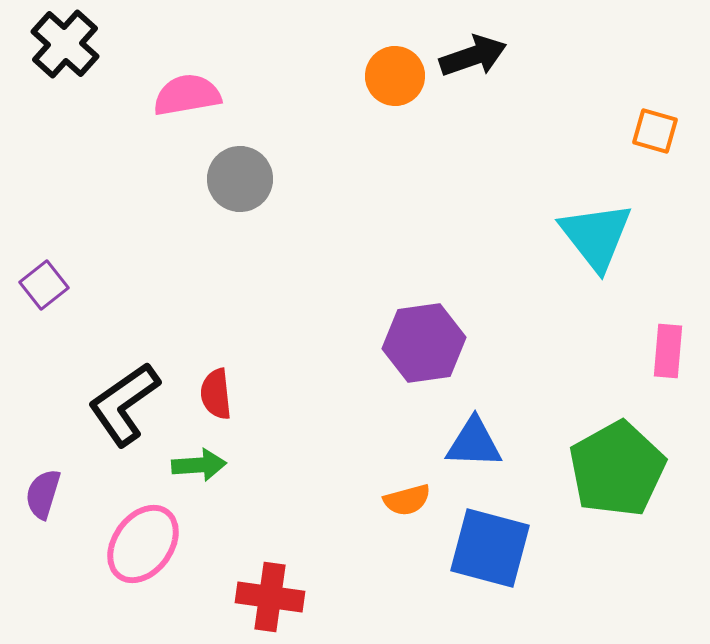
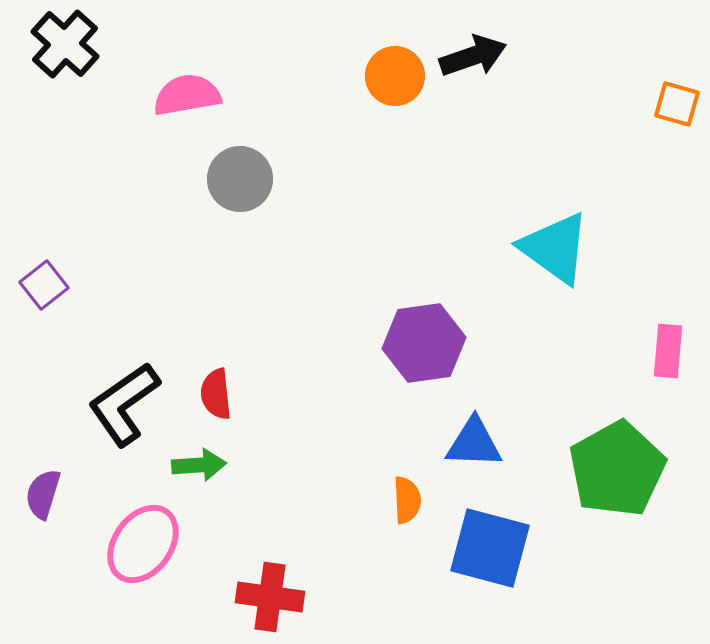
orange square: moved 22 px right, 27 px up
cyan triangle: moved 41 px left, 12 px down; rotated 16 degrees counterclockwise
orange semicircle: rotated 78 degrees counterclockwise
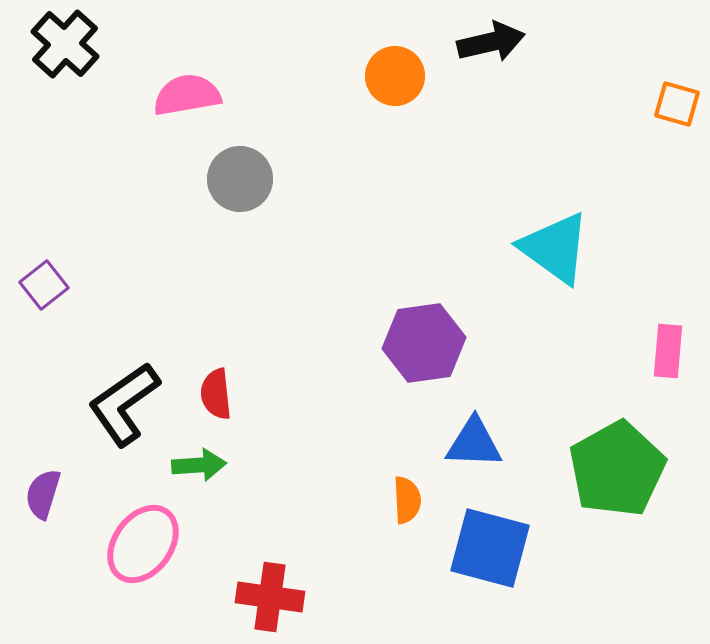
black arrow: moved 18 px right, 14 px up; rotated 6 degrees clockwise
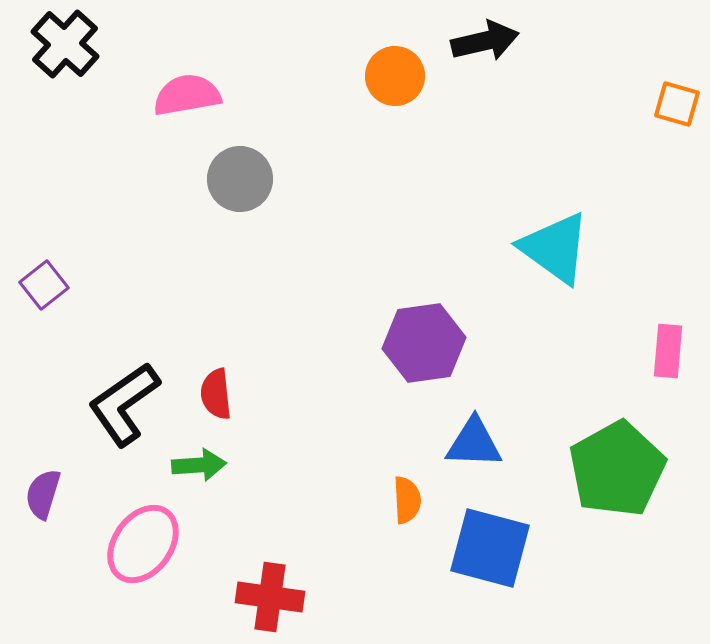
black arrow: moved 6 px left, 1 px up
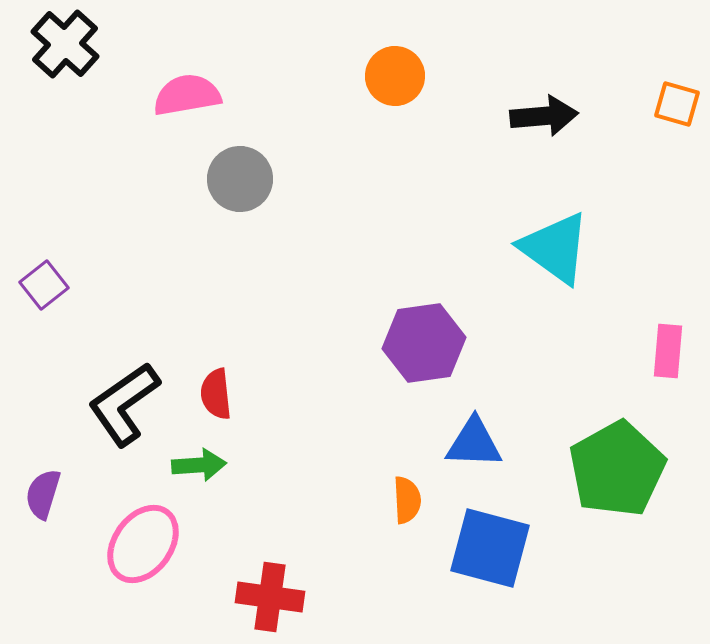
black arrow: moved 59 px right, 75 px down; rotated 8 degrees clockwise
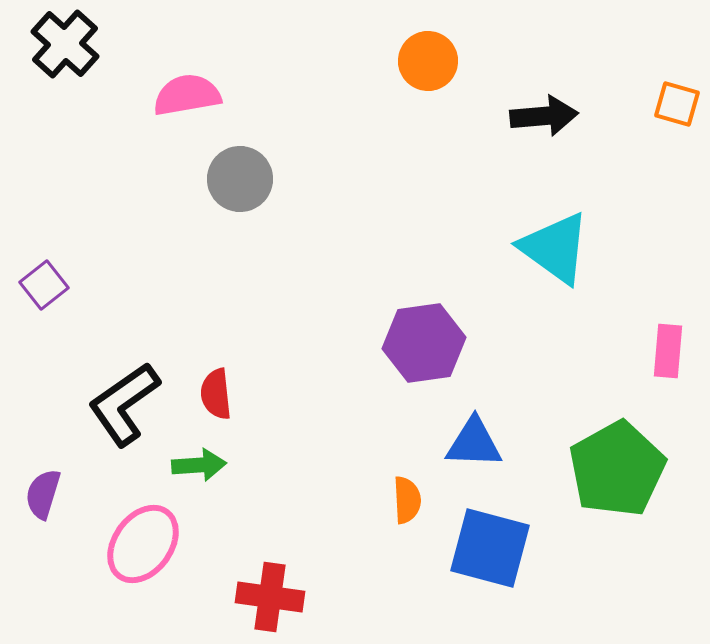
orange circle: moved 33 px right, 15 px up
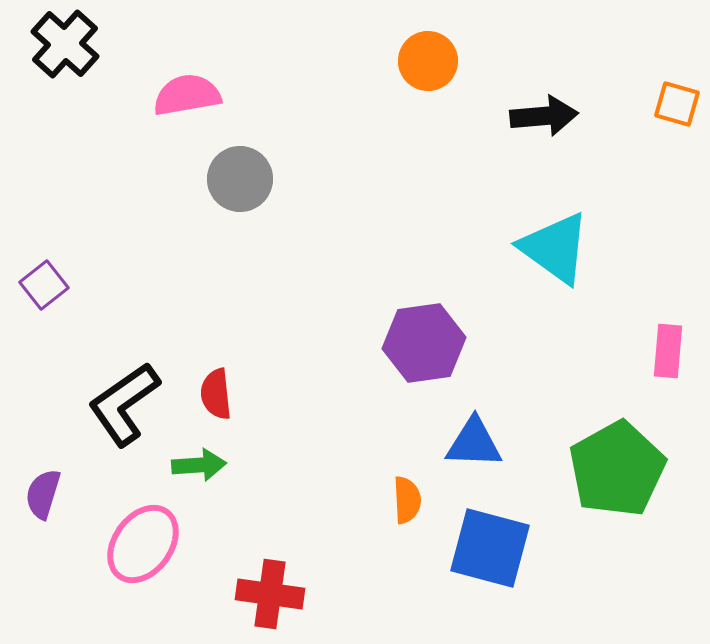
red cross: moved 3 px up
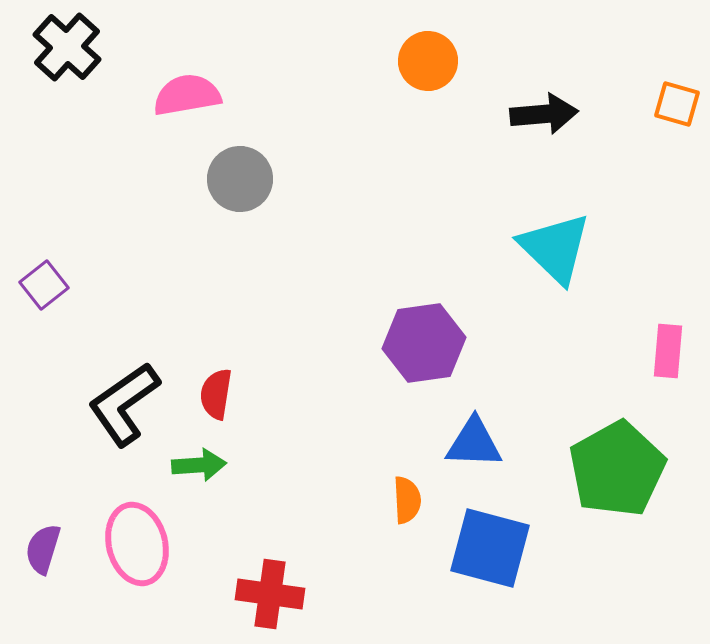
black cross: moved 2 px right, 3 px down
black arrow: moved 2 px up
cyan triangle: rotated 8 degrees clockwise
red semicircle: rotated 15 degrees clockwise
purple semicircle: moved 55 px down
pink ellipse: moved 6 px left; rotated 50 degrees counterclockwise
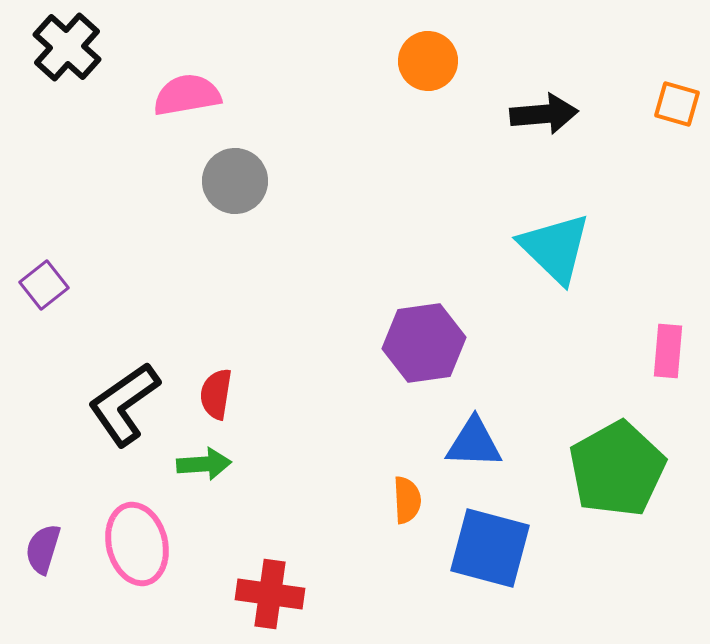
gray circle: moved 5 px left, 2 px down
green arrow: moved 5 px right, 1 px up
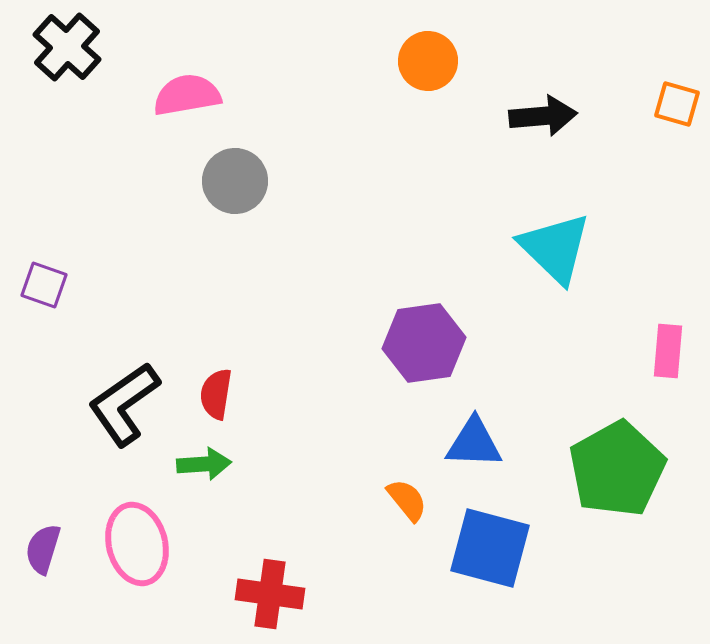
black arrow: moved 1 px left, 2 px down
purple square: rotated 33 degrees counterclockwise
orange semicircle: rotated 36 degrees counterclockwise
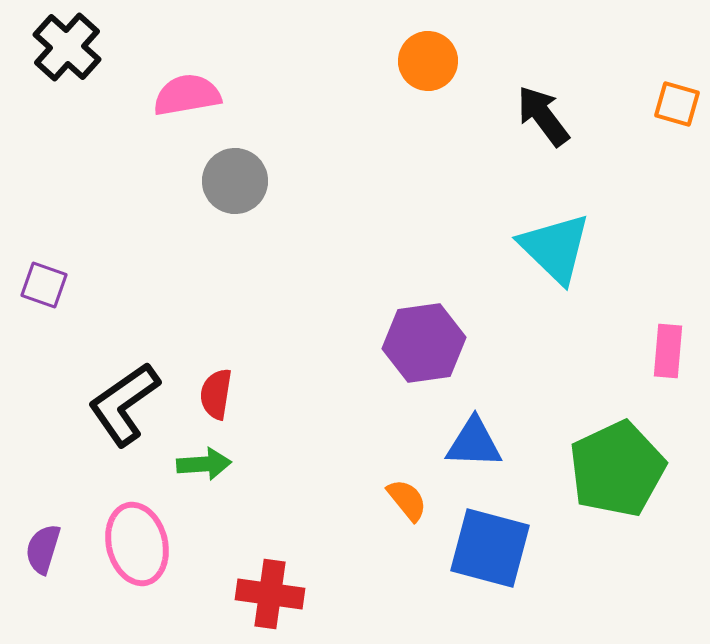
black arrow: rotated 122 degrees counterclockwise
green pentagon: rotated 4 degrees clockwise
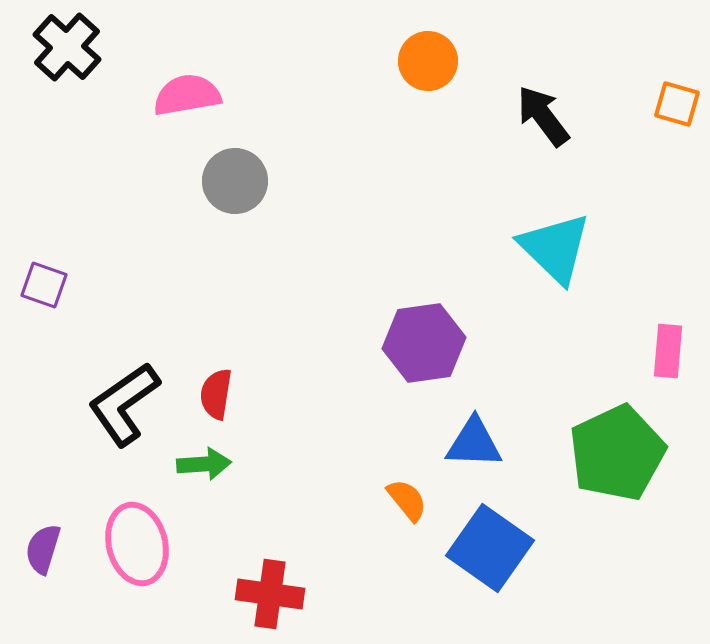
green pentagon: moved 16 px up
blue square: rotated 20 degrees clockwise
